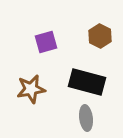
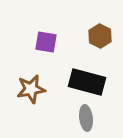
purple square: rotated 25 degrees clockwise
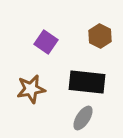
purple square: rotated 25 degrees clockwise
black rectangle: rotated 9 degrees counterclockwise
gray ellipse: moved 3 px left; rotated 40 degrees clockwise
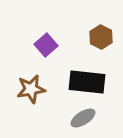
brown hexagon: moved 1 px right, 1 px down
purple square: moved 3 px down; rotated 15 degrees clockwise
gray ellipse: rotated 25 degrees clockwise
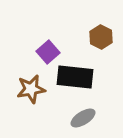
purple square: moved 2 px right, 7 px down
black rectangle: moved 12 px left, 5 px up
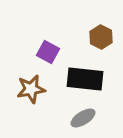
purple square: rotated 20 degrees counterclockwise
black rectangle: moved 10 px right, 2 px down
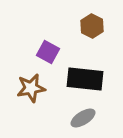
brown hexagon: moved 9 px left, 11 px up
brown star: moved 1 px up
